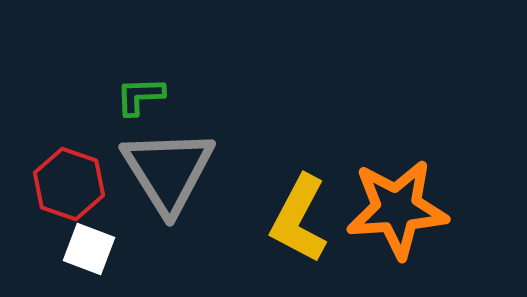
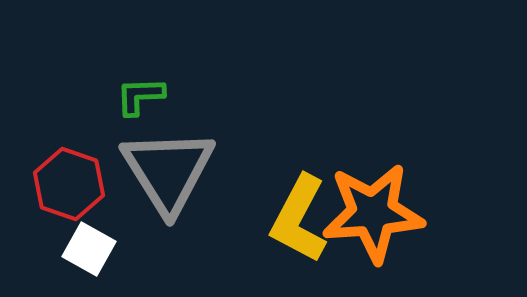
orange star: moved 24 px left, 4 px down
white square: rotated 8 degrees clockwise
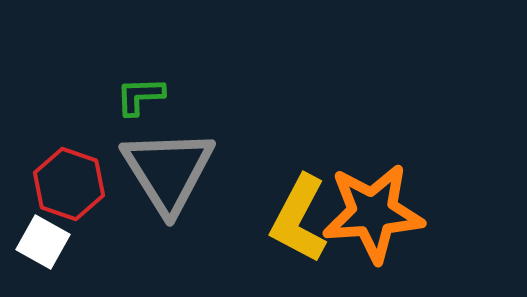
white square: moved 46 px left, 7 px up
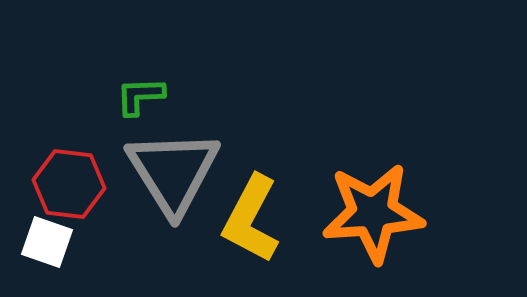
gray triangle: moved 5 px right, 1 px down
red hexagon: rotated 12 degrees counterclockwise
yellow L-shape: moved 48 px left
white square: moved 4 px right; rotated 10 degrees counterclockwise
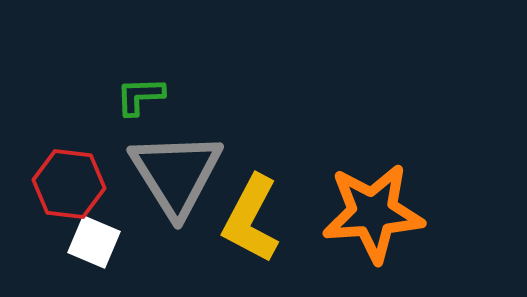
gray triangle: moved 3 px right, 2 px down
white square: moved 47 px right; rotated 4 degrees clockwise
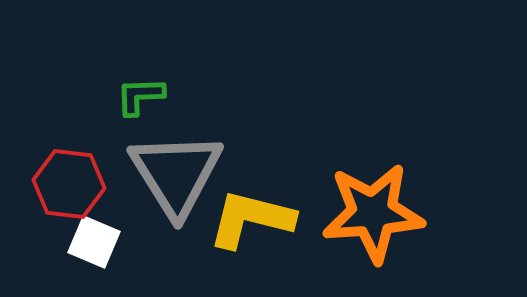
yellow L-shape: rotated 76 degrees clockwise
